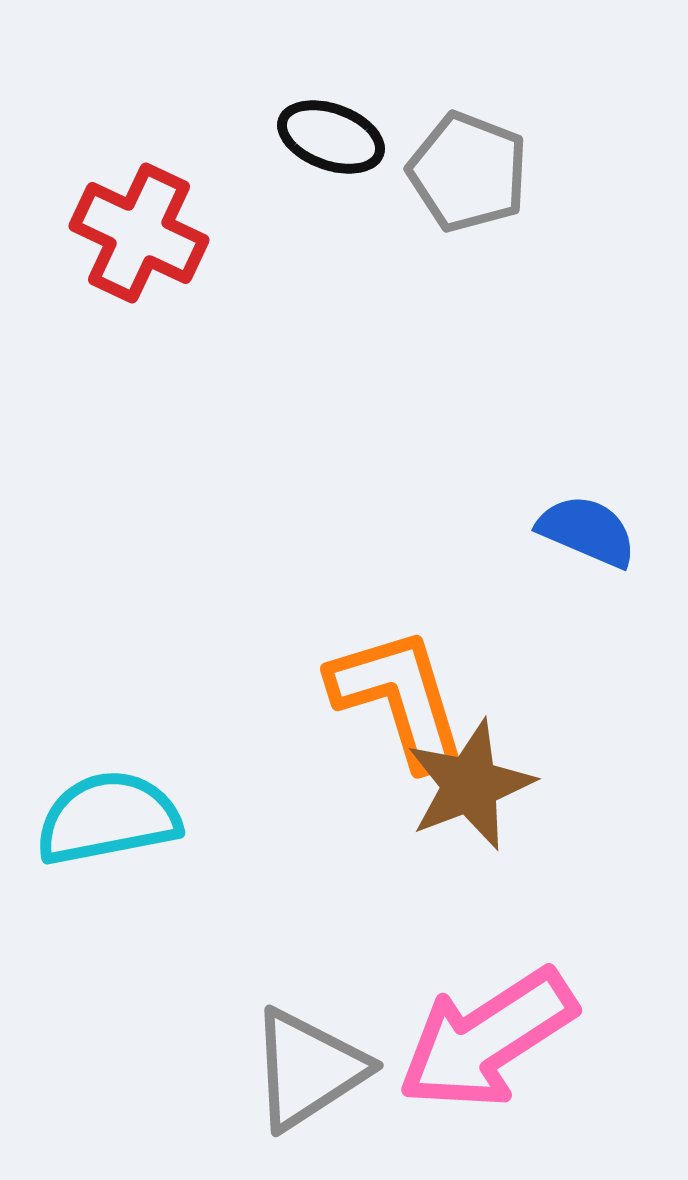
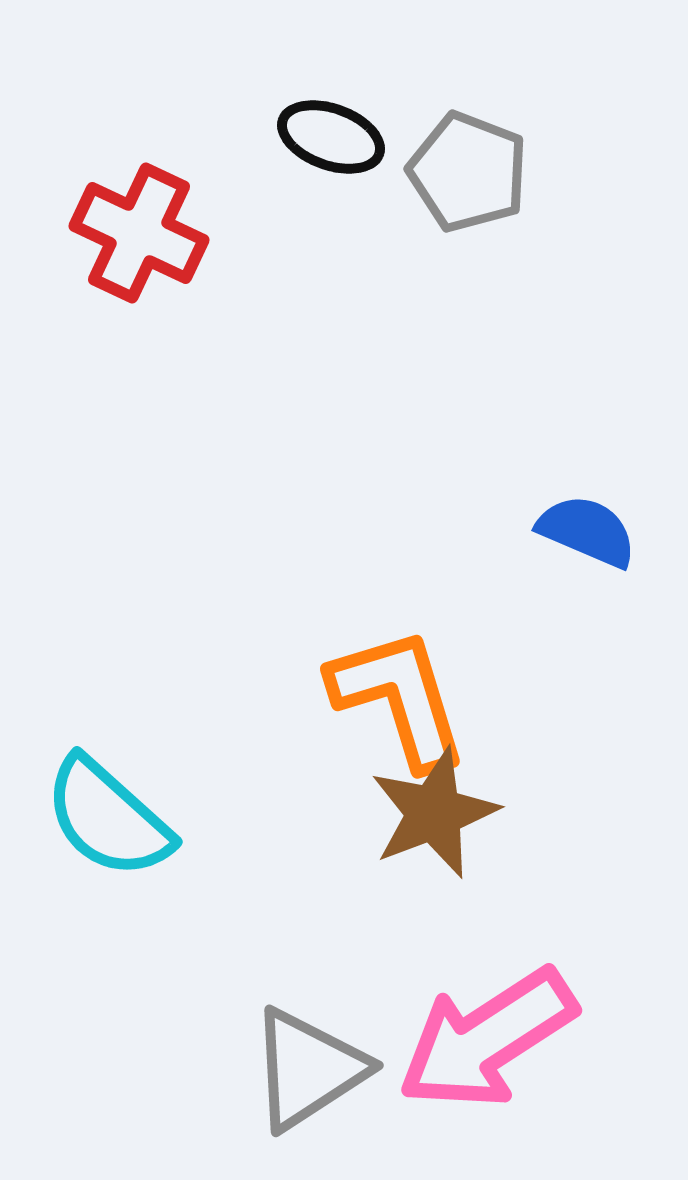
brown star: moved 36 px left, 28 px down
cyan semicircle: rotated 127 degrees counterclockwise
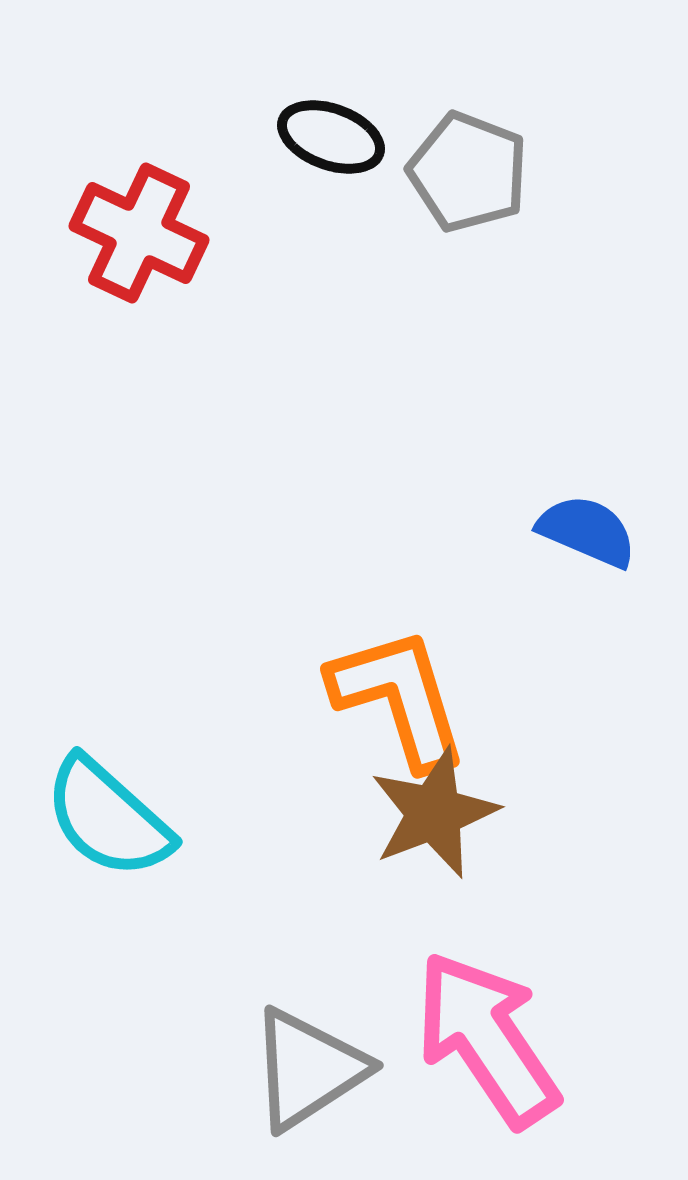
pink arrow: rotated 89 degrees clockwise
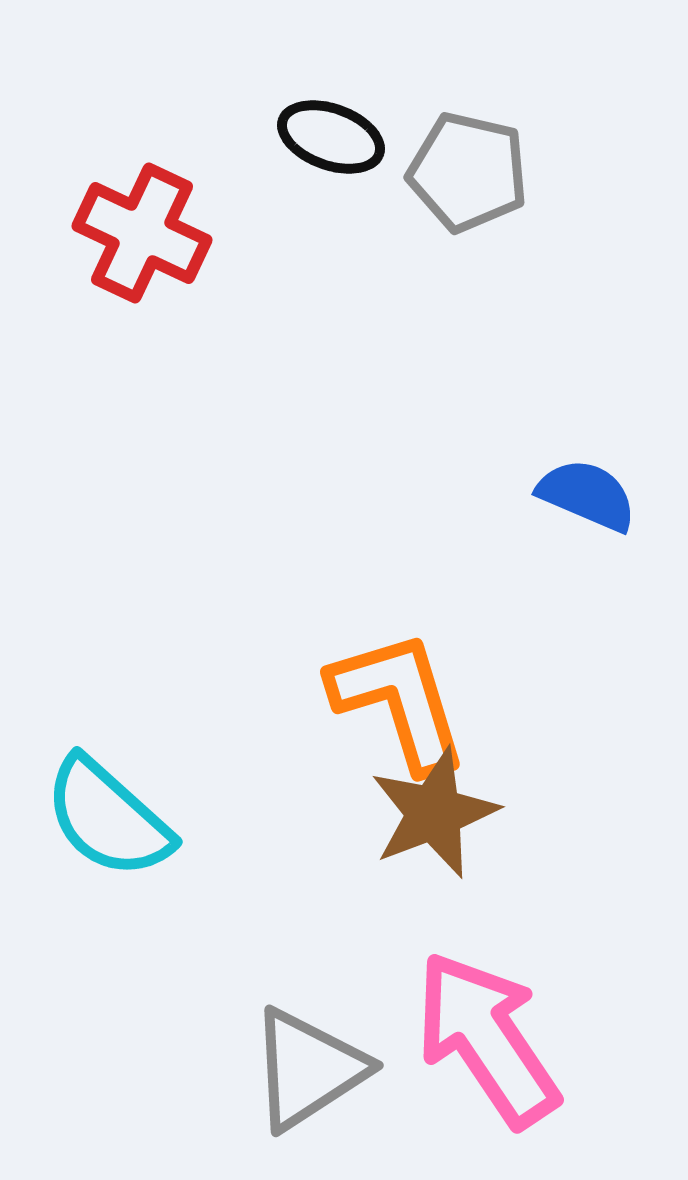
gray pentagon: rotated 8 degrees counterclockwise
red cross: moved 3 px right
blue semicircle: moved 36 px up
orange L-shape: moved 3 px down
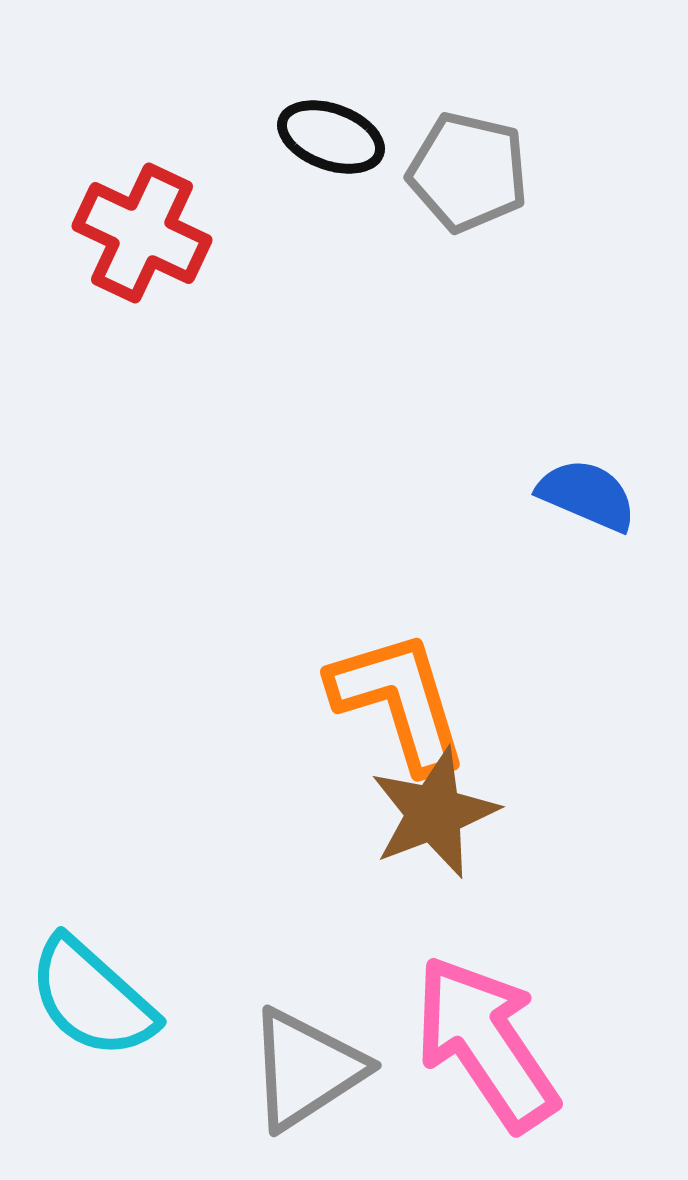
cyan semicircle: moved 16 px left, 180 px down
pink arrow: moved 1 px left, 4 px down
gray triangle: moved 2 px left
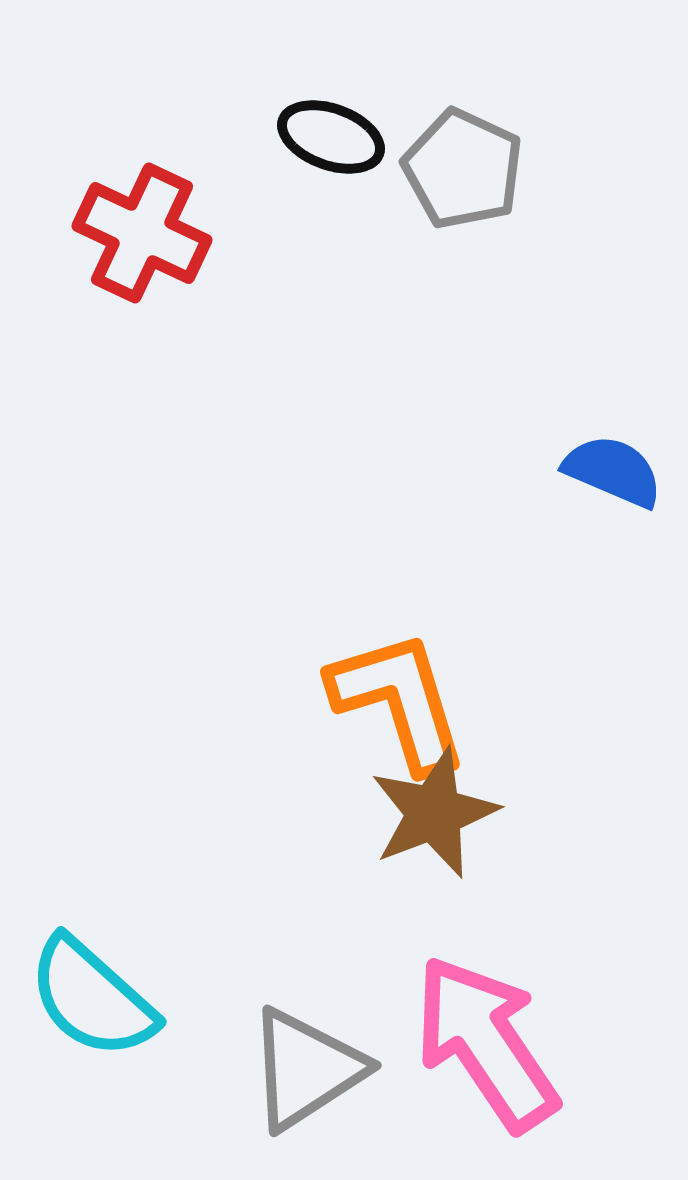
gray pentagon: moved 5 px left, 3 px up; rotated 12 degrees clockwise
blue semicircle: moved 26 px right, 24 px up
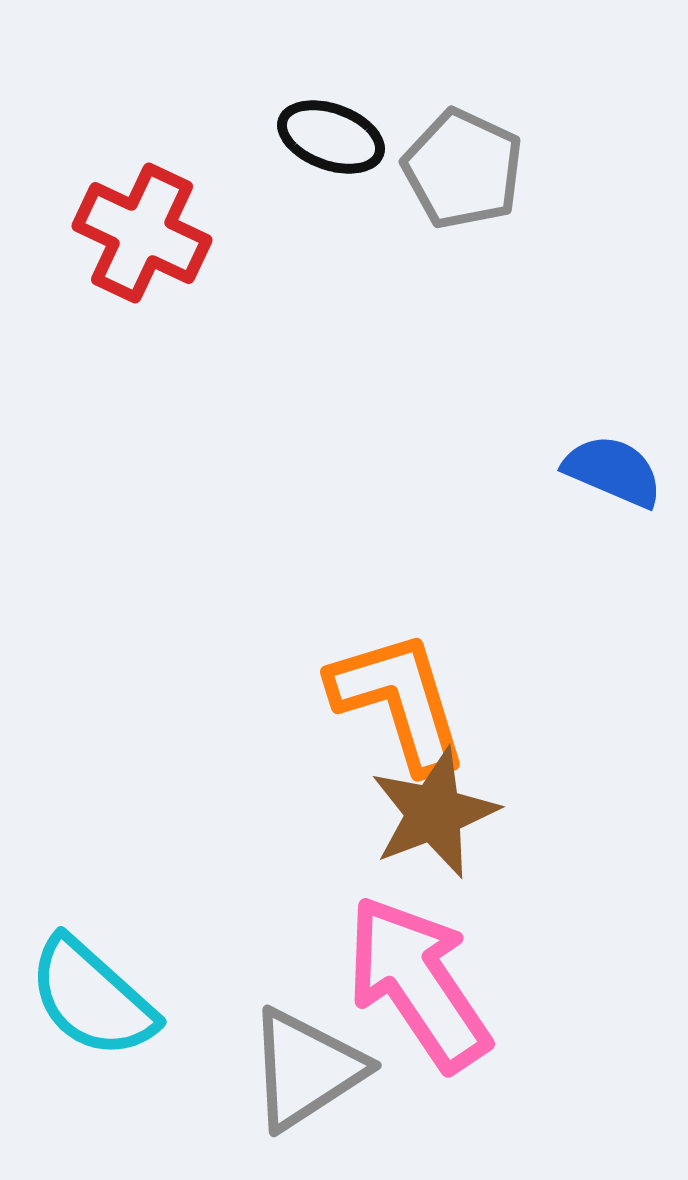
pink arrow: moved 68 px left, 60 px up
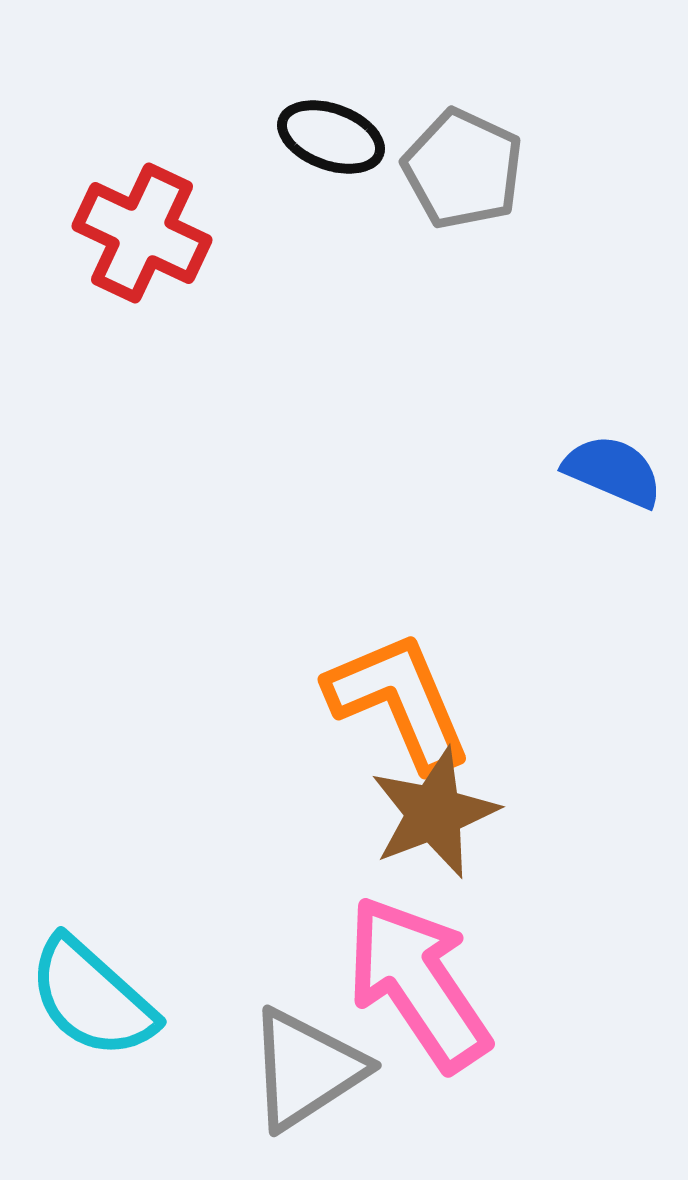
orange L-shape: rotated 6 degrees counterclockwise
